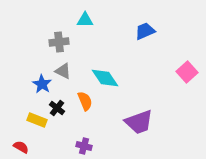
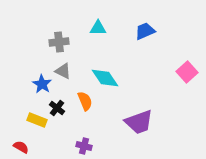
cyan triangle: moved 13 px right, 8 px down
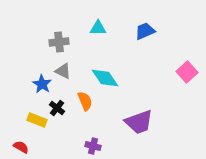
purple cross: moved 9 px right
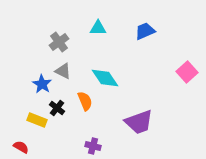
gray cross: rotated 30 degrees counterclockwise
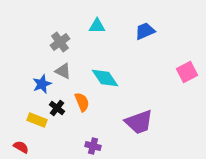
cyan triangle: moved 1 px left, 2 px up
gray cross: moved 1 px right
pink square: rotated 15 degrees clockwise
blue star: rotated 18 degrees clockwise
orange semicircle: moved 3 px left, 1 px down
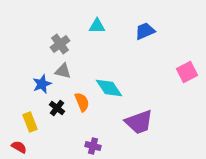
gray cross: moved 2 px down
gray triangle: rotated 12 degrees counterclockwise
cyan diamond: moved 4 px right, 10 px down
yellow rectangle: moved 7 px left, 2 px down; rotated 48 degrees clockwise
red semicircle: moved 2 px left
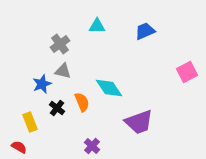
purple cross: moved 1 px left; rotated 28 degrees clockwise
